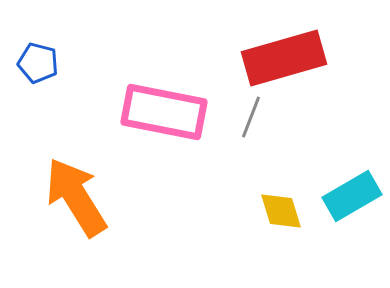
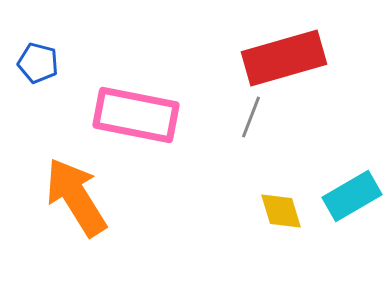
pink rectangle: moved 28 px left, 3 px down
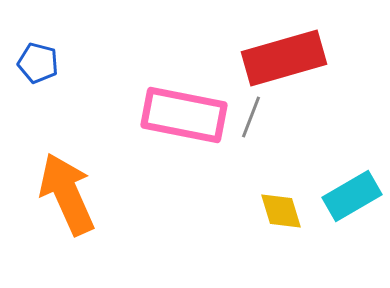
pink rectangle: moved 48 px right
orange arrow: moved 9 px left, 3 px up; rotated 8 degrees clockwise
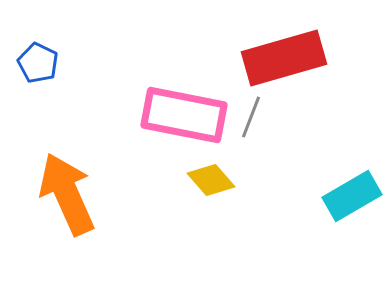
blue pentagon: rotated 12 degrees clockwise
yellow diamond: moved 70 px left, 31 px up; rotated 24 degrees counterclockwise
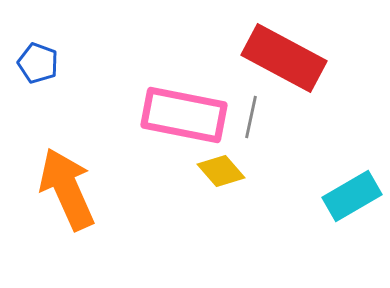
red rectangle: rotated 44 degrees clockwise
blue pentagon: rotated 6 degrees counterclockwise
gray line: rotated 9 degrees counterclockwise
yellow diamond: moved 10 px right, 9 px up
orange arrow: moved 5 px up
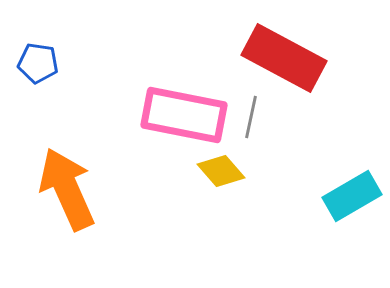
blue pentagon: rotated 12 degrees counterclockwise
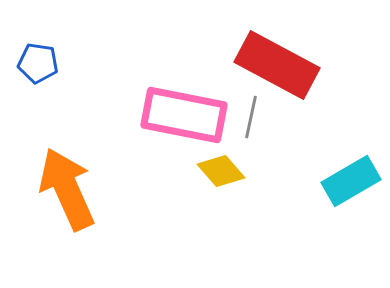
red rectangle: moved 7 px left, 7 px down
cyan rectangle: moved 1 px left, 15 px up
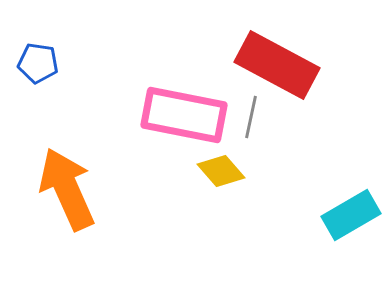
cyan rectangle: moved 34 px down
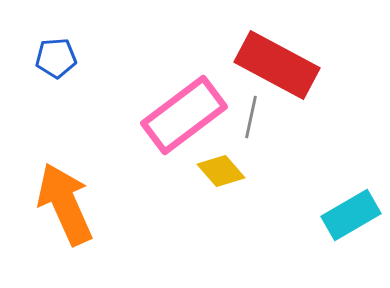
blue pentagon: moved 18 px right, 5 px up; rotated 12 degrees counterclockwise
pink rectangle: rotated 48 degrees counterclockwise
orange arrow: moved 2 px left, 15 px down
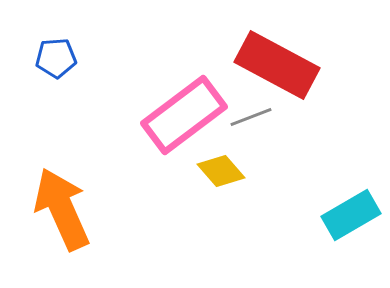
gray line: rotated 57 degrees clockwise
orange arrow: moved 3 px left, 5 px down
